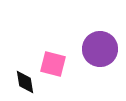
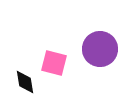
pink square: moved 1 px right, 1 px up
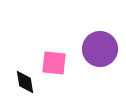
pink square: rotated 8 degrees counterclockwise
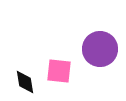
pink square: moved 5 px right, 8 px down
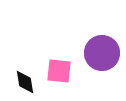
purple circle: moved 2 px right, 4 px down
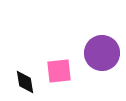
pink square: rotated 12 degrees counterclockwise
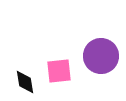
purple circle: moved 1 px left, 3 px down
